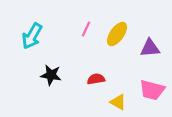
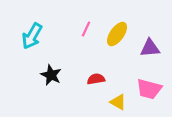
black star: rotated 15 degrees clockwise
pink trapezoid: moved 3 px left, 1 px up
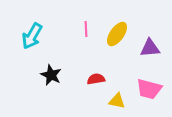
pink line: rotated 28 degrees counterclockwise
yellow triangle: moved 1 px left, 1 px up; rotated 18 degrees counterclockwise
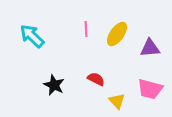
cyan arrow: rotated 104 degrees clockwise
black star: moved 3 px right, 10 px down
red semicircle: rotated 36 degrees clockwise
pink trapezoid: moved 1 px right
yellow triangle: rotated 36 degrees clockwise
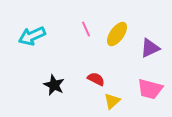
pink line: rotated 21 degrees counterclockwise
cyan arrow: rotated 68 degrees counterclockwise
purple triangle: rotated 20 degrees counterclockwise
yellow triangle: moved 5 px left; rotated 30 degrees clockwise
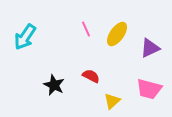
cyan arrow: moved 7 px left, 1 px down; rotated 32 degrees counterclockwise
red semicircle: moved 5 px left, 3 px up
pink trapezoid: moved 1 px left
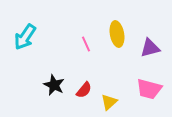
pink line: moved 15 px down
yellow ellipse: rotated 45 degrees counterclockwise
purple triangle: rotated 10 degrees clockwise
red semicircle: moved 7 px left, 14 px down; rotated 102 degrees clockwise
yellow triangle: moved 3 px left, 1 px down
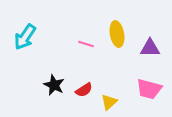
pink line: rotated 49 degrees counterclockwise
purple triangle: rotated 15 degrees clockwise
red semicircle: rotated 18 degrees clockwise
